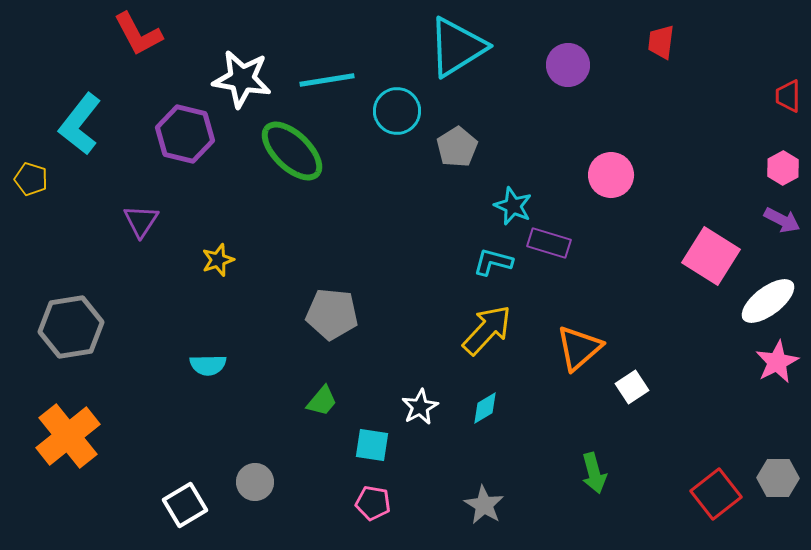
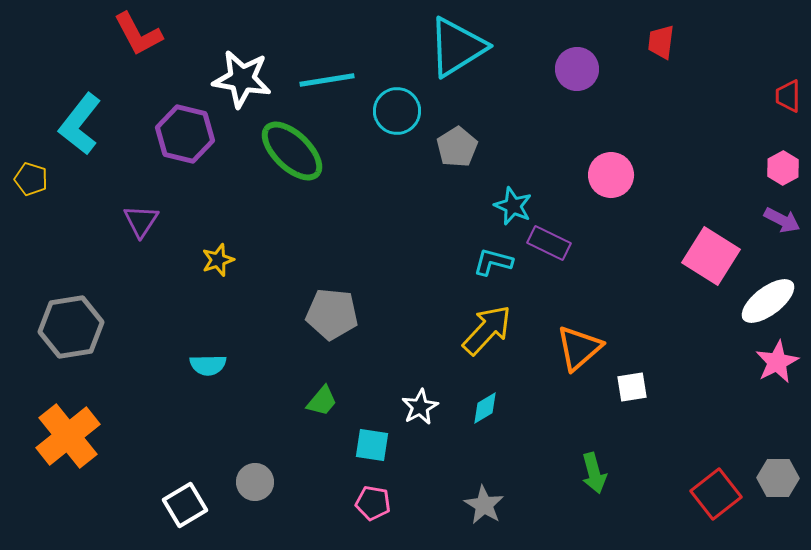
purple circle at (568, 65): moved 9 px right, 4 px down
purple rectangle at (549, 243): rotated 9 degrees clockwise
white square at (632, 387): rotated 24 degrees clockwise
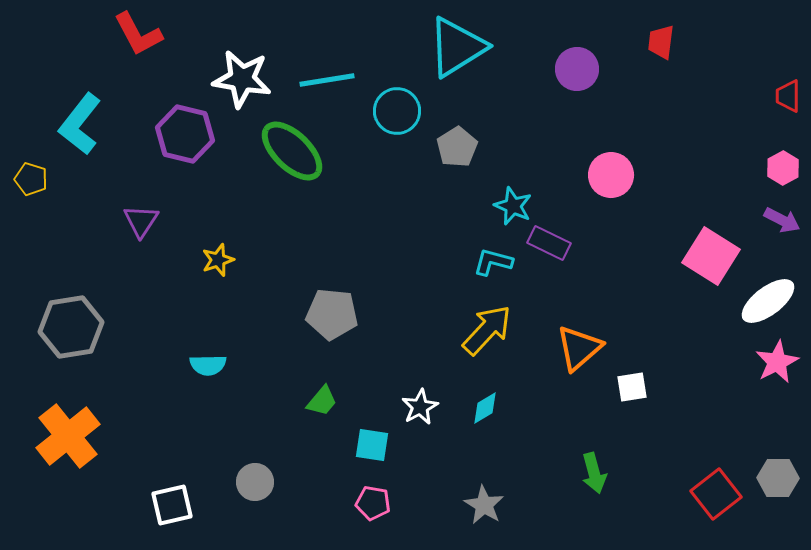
white square at (185, 505): moved 13 px left; rotated 18 degrees clockwise
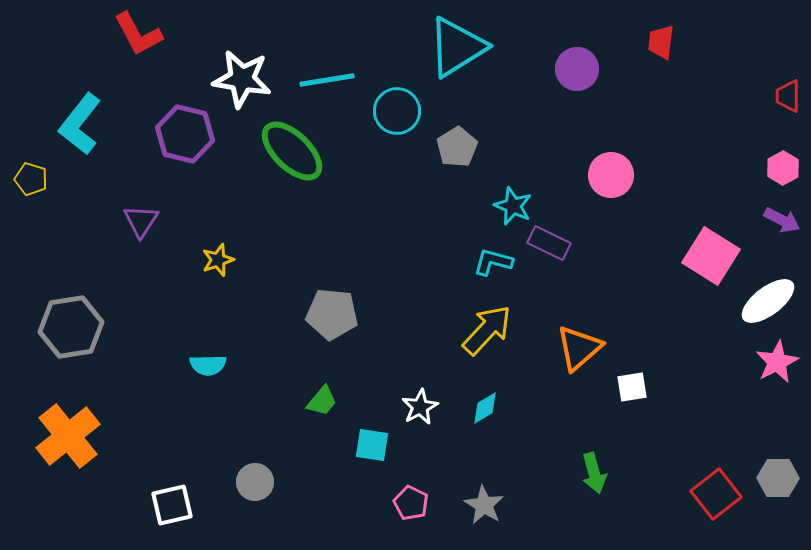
pink pentagon at (373, 503): moved 38 px right; rotated 16 degrees clockwise
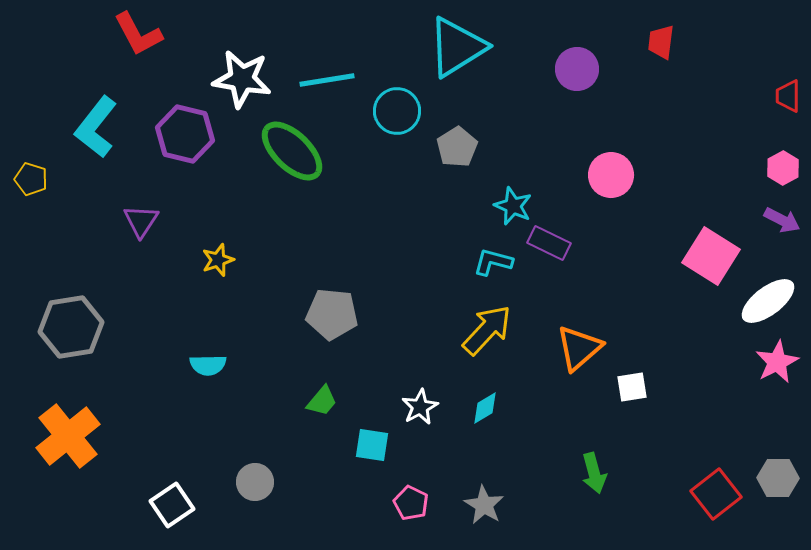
cyan L-shape at (80, 124): moved 16 px right, 3 px down
white square at (172, 505): rotated 21 degrees counterclockwise
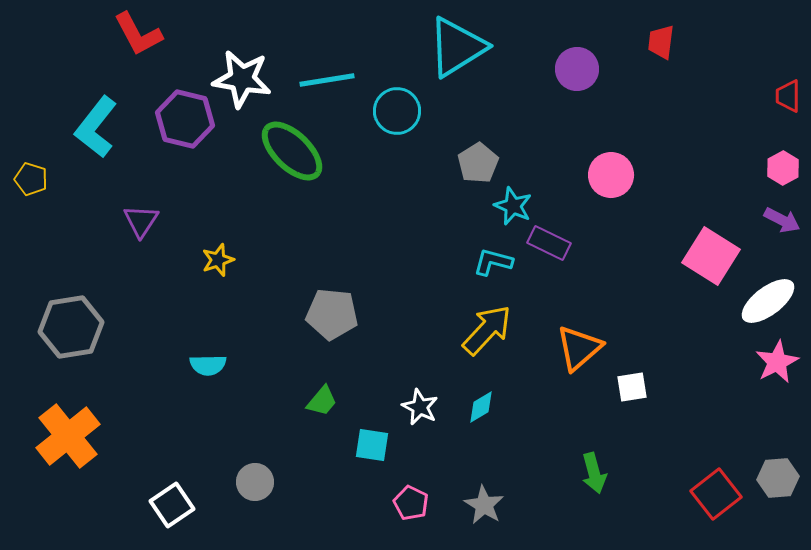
purple hexagon at (185, 134): moved 15 px up
gray pentagon at (457, 147): moved 21 px right, 16 px down
white star at (420, 407): rotated 18 degrees counterclockwise
cyan diamond at (485, 408): moved 4 px left, 1 px up
gray hexagon at (778, 478): rotated 6 degrees counterclockwise
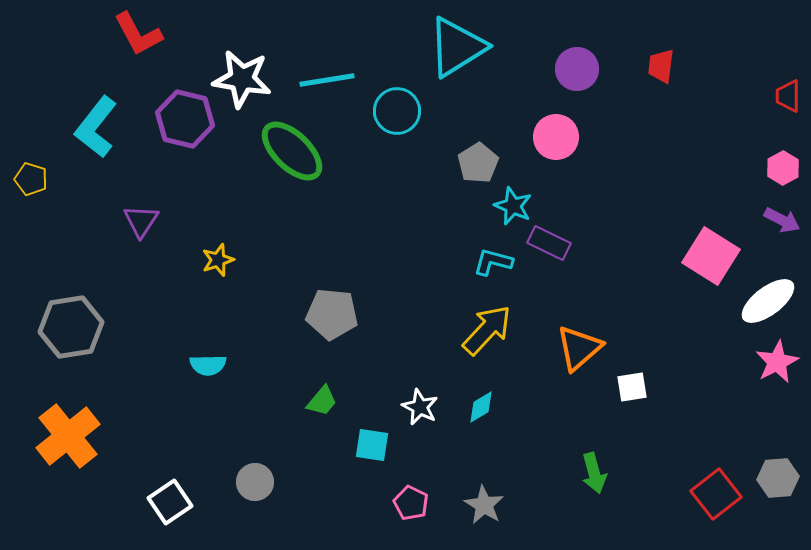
red trapezoid at (661, 42): moved 24 px down
pink circle at (611, 175): moved 55 px left, 38 px up
white square at (172, 505): moved 2 px left, 3 px up
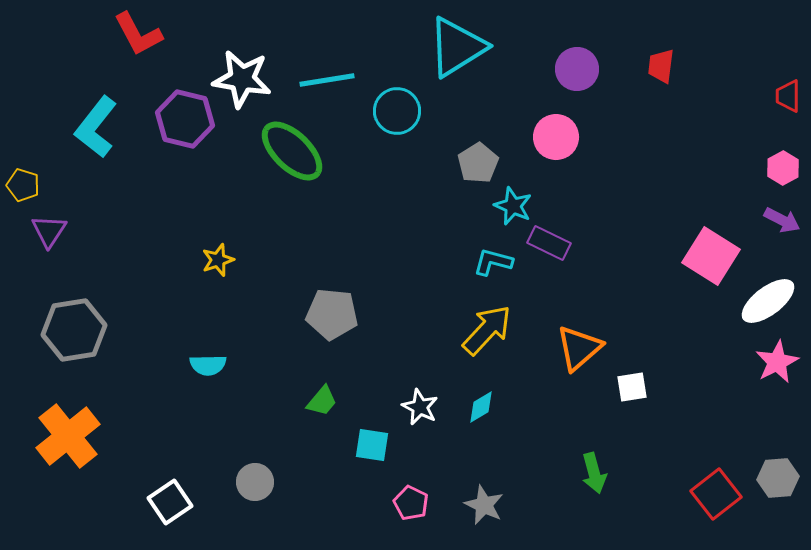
yellow pentagon at (31, 179): moved 8 px left, 6 px down
purple triangle at (141, 221): moved 92 px left, 10 px down
gray hexagon at (71, 327): moved 3 px right, 3 px down
gray star at (484, 505): rotated 6 degrees counterclockwise
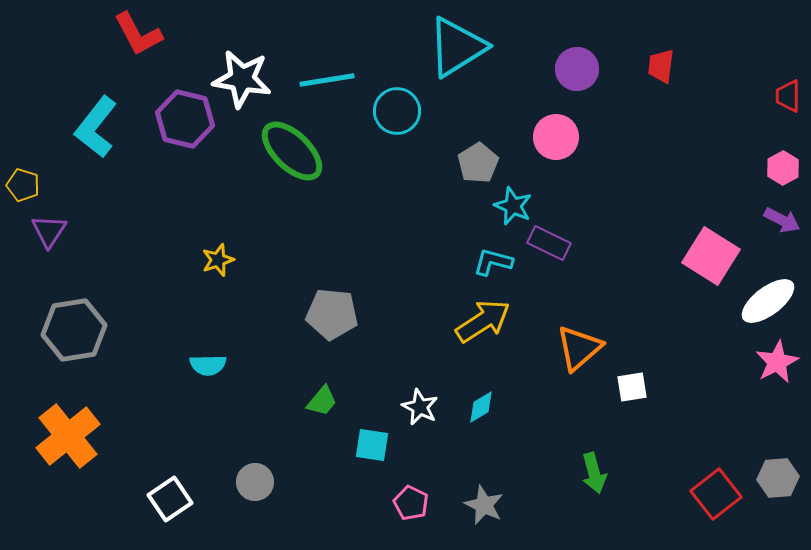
yellow arrow at (487, 330): moved 4 px left, 9 px up; rotated 14 degrees clockwise
white square at (170, 502): moved 3 px up
